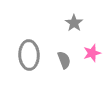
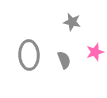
gray star: moved 2 px left, 1 px up; rotated 24 degrees counterclockwise
pink star: moved 3 px right, 1 px up
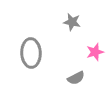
gray ellipse: moved 2 px right, 2 px up
gray semicircle: moved 12 px right, 18 px down; rotated 84 degrees clockwise
